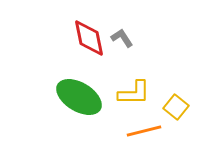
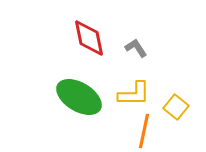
gray L-shape: moved 14 px right, 10 px down
yellow L-shape: moved 1 px down
orange line: rotated 64 degrees counterclockwise
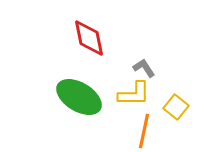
gray L-shape: moved 8 px right, 20 px down
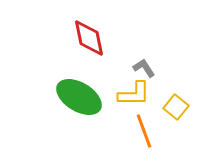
orange line: rotated 32 degrees counterclockwise
